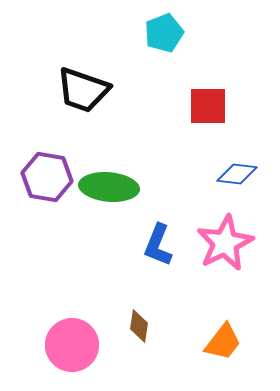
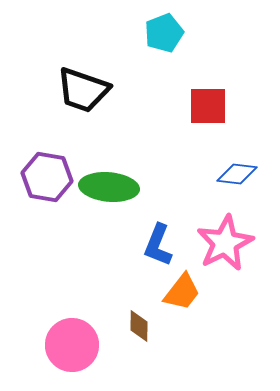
brown diamond: rotated 8 degrees counterclockwise
orange trapezoid: moved 41 px left, 50 px up
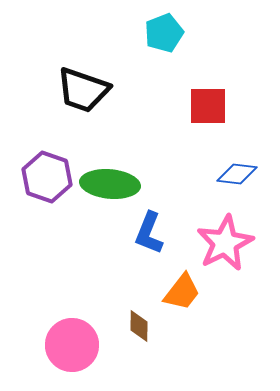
purple hexagon: rotated 9 degrees clockwise
green ellipse: moved 1 px right, 3 px up
blue L-shape: moved 9 px left, 12 px up
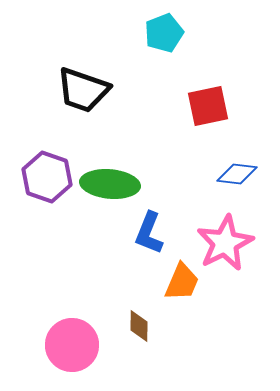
red square: rotated 12 degrees counterclockwise
orange trapezoid: moved 10 px up; rotated 15 degrees counterclockwise
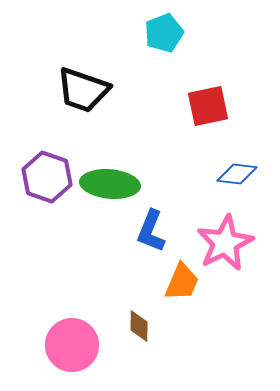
blue L-shape: moved 2 px right, 2 px up
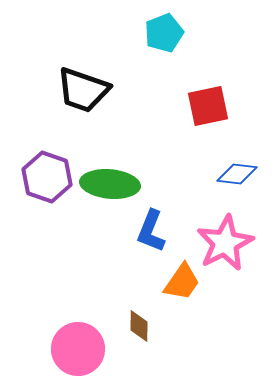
orange trapezoid: rotated 12 degrees clockwise
pink circle: moved 6 px right, 4 px down
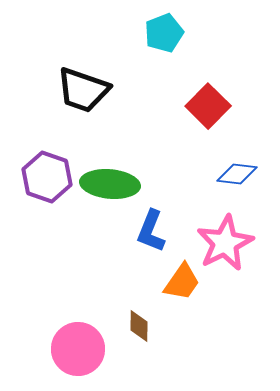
red square: rotated 33 degrees counterclockwise
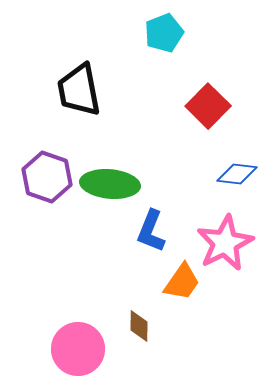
black trapezoid: moved 4 px left; rotated 60 degrees clockwise
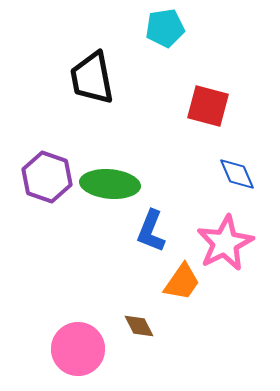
cyan pentagon: moved 1 px right, 5 px up; rotated 12 degrees clockwise
black trapezoid: moved 13 px right, 12 px up
red square: rotated 30 degrees counterclockwise
blue diamond: rotated 60 degrees clockwise
brown diamond: rotated 28 degrees counterclockwise
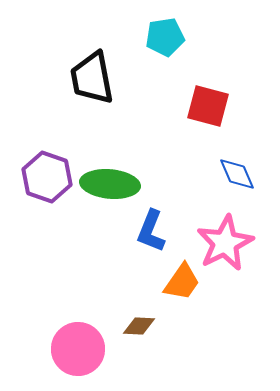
cyan pentagon: moved 9 px down
brown diamond: rotated 60 degrees counterclockwise
